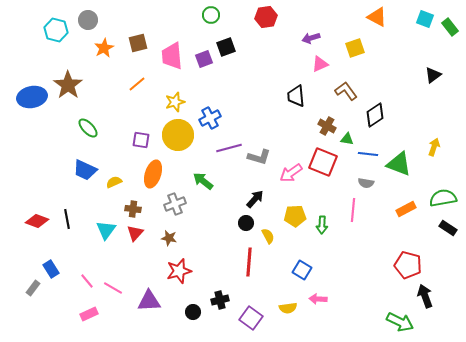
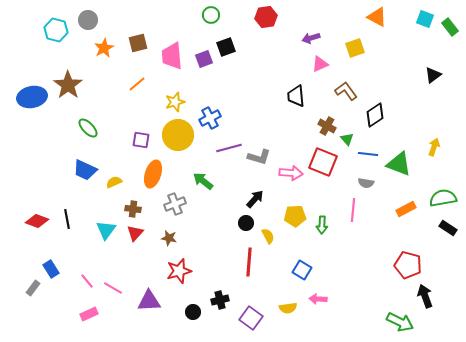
green triangle at (347, 139): rotated 40 degrees clockwise
pink arrow at (291, 173): rotated 140 degrees counterclockwise
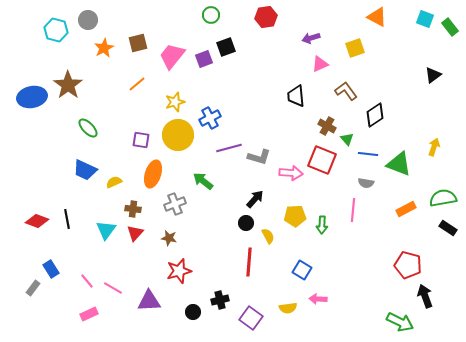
pink trapezoid at (172, 56): rotated 44 degrees clockwise
red square at (323, 162): moved 1 px left, 2 px up
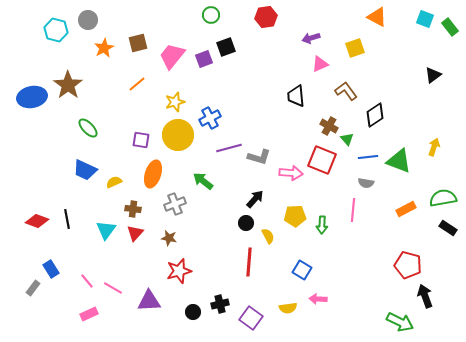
brown cross at (327, 126): moved 2 px right
blue line at (368, 154): moved 3 px down; rotated 12 degrees counterclockwise
green triangle at (399, 164): moved 3 px up
black cross at (220, 300): moved 4 px down
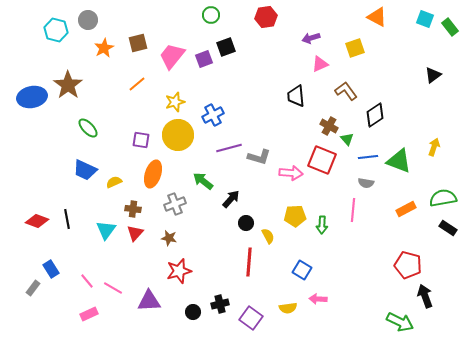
blue cross at (210, 118): moved 3 px right, 3 px up
black arrow at (255, 199): moved 24 px left
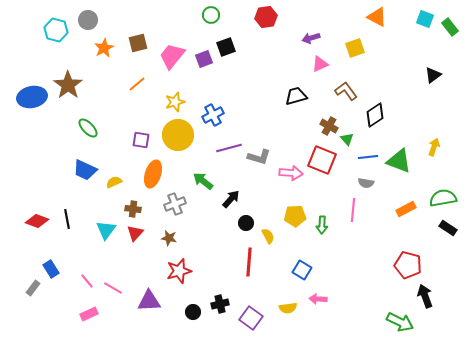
black trapezoid at (296, 96): rotated 80 degrees clockwise
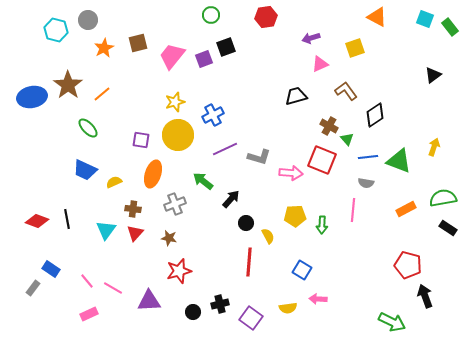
orange line at (137, 84): moved 35 px left, 10 px down
purple line at (229, 148): moved 4 px left, 1 px down; rotated 10 degrees counterclockwise
blue rectangle at (51, 269): rotated 24 degrees counterclockwise
green arrow at (400, 322): moved 8 px left
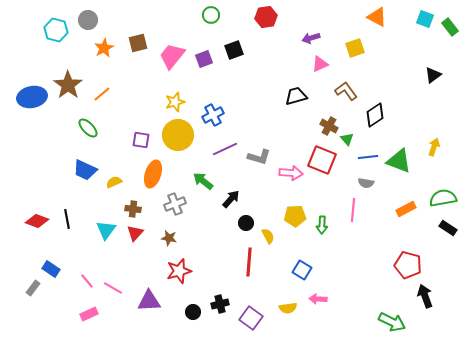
black square at (226, 47): moved 8 px right, 3 px down
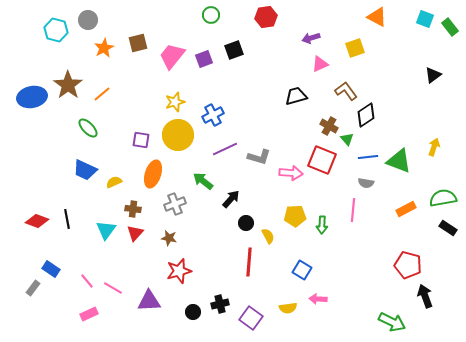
black diamond at (375, 115): moved 9 px left
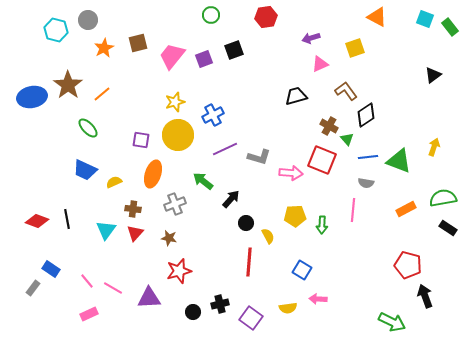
purple triangle at (149, 301): moved 3 px up
